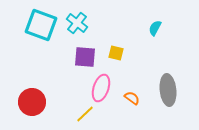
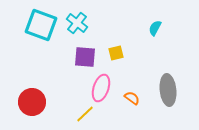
yellow square: rotated 28 degrees counterclockwise
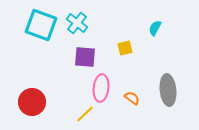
yellow square: moved 9 px right, 5 px up
pink ellipse: rotated 12 degrees counterclockwise
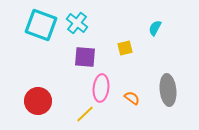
red circle: moved 6 px right, 1 px up
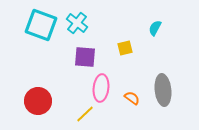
gray ellipse: moved 5 px left
